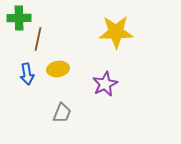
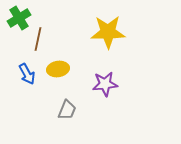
green cross: rotated 30 degrees counterclockwise
yellow star: moved 8 px left
blue arrow: rotated 20 degrees counterclockwise
purple star: rotated 20 degrees clockwise
gray trapezoid: moved 5 px right, 3 px up
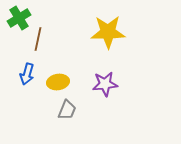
yellow ellipse: moved 13 px down
blue arrow: rotated 45 degrees clockwise
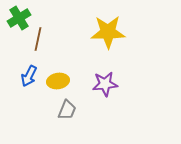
blue arrow: moved 2 px right, 2 px down; rotated 10 degrees clockwise
yellow ellipse: moved 1 px up
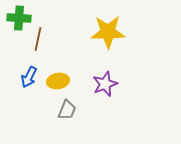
green cross: rotated 35 degrees clockwise
blue arrow: moved 1 px down
purple star: rotated 15 degrees counterclockwise
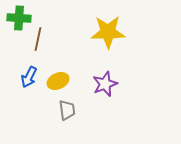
yellow ellipse: rotated 15 degrees counterclockwise
gray trapezoid: rotated 30 degrees counterclockwise
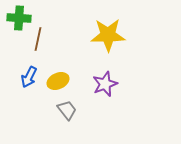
yellow star: moved 3 px down
gray trapezoid: rotated 30 degrees counterclockwise
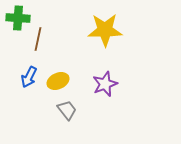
green cross: moved 1 px left
yellow star: moved 3 px left, 5 px up
